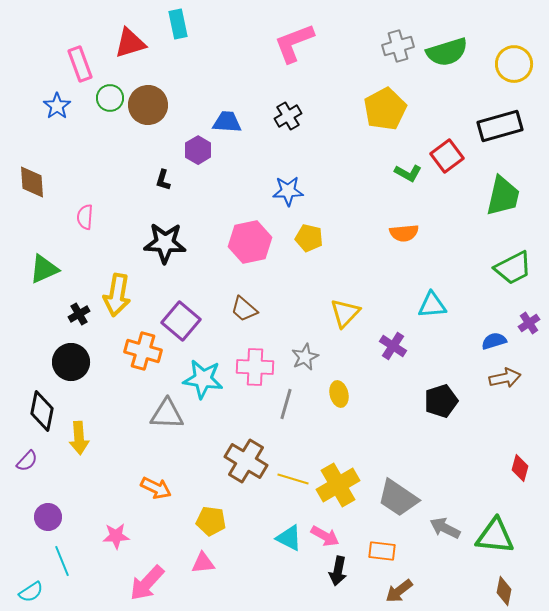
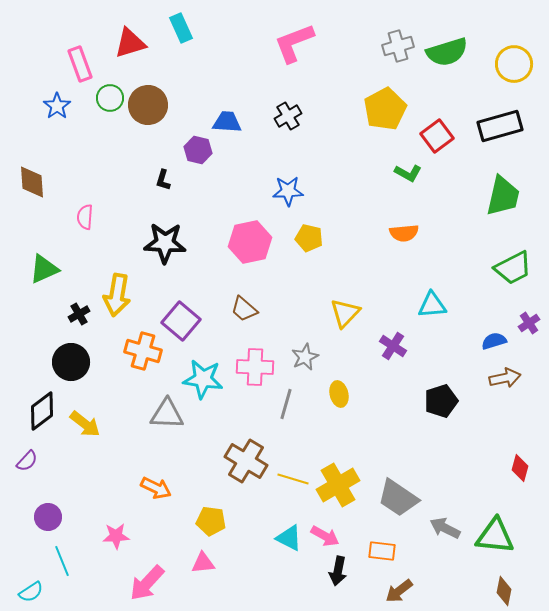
cyan rectangle at (178, 24): moved 3 px right, 4 px down; rotated 12 degrees counterclockwise
purple hexagon at (198, 150): rotated 16 degrees counterclockwise
red square at (447, 156): moved 10 px left, 20 px up
black diamond at (42, 411): rotated 42 degrees clockwise
yellow arrow at (79, 438): moved 6 px right, 14 px up; rotated 48 degrees counterclockwise
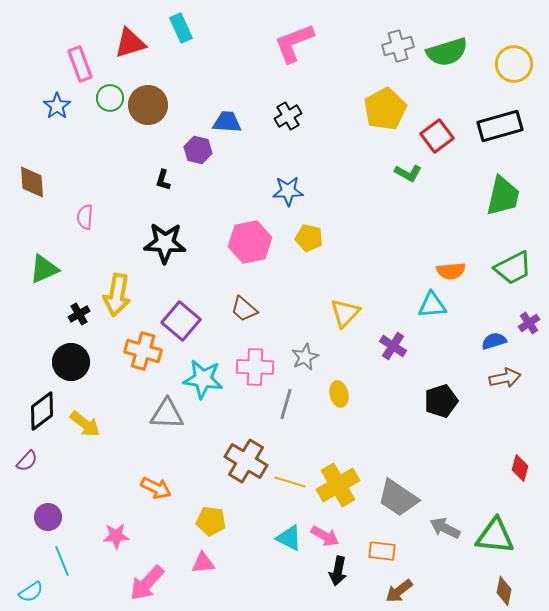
orange semicircle at (404, 233): moved 47 px right, 38 px down
yellow line at (293, 479): moved 3 px left, 3 px down
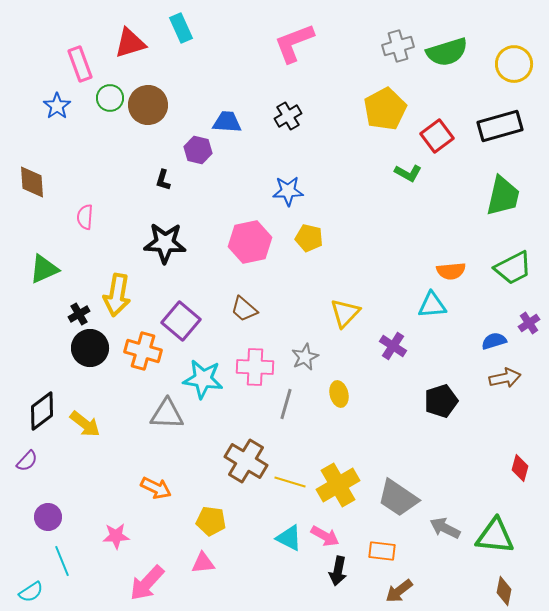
black circle at (71, 362): moved 19 px right, 14 px up
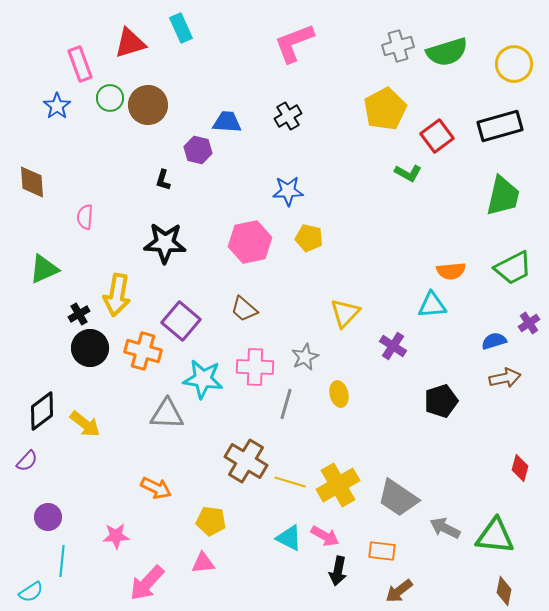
cyan line at (62, 561): rotated 28 degrees clockwise
